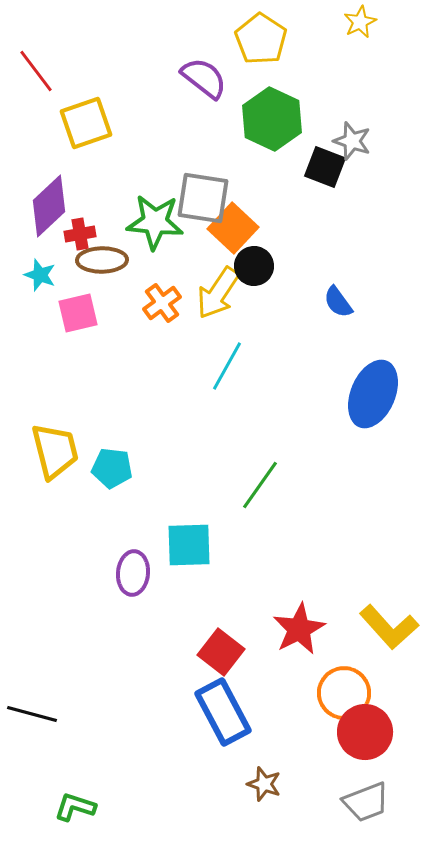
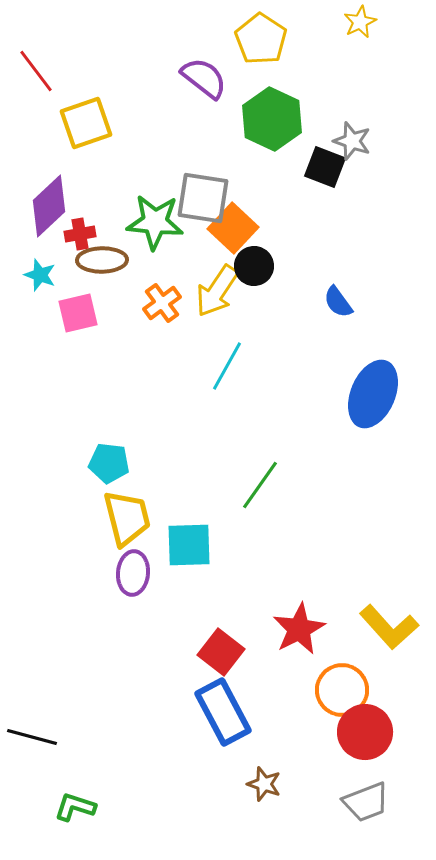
yellow arrow: moved 1 px left, 2 px up
yellow trapezoid: moved 72 px right, 67 px down
cyan pentagon: moved 3 px left, 5 px up
orange circle: moved 2 px left, 3 px up
black line: moved 23 px down
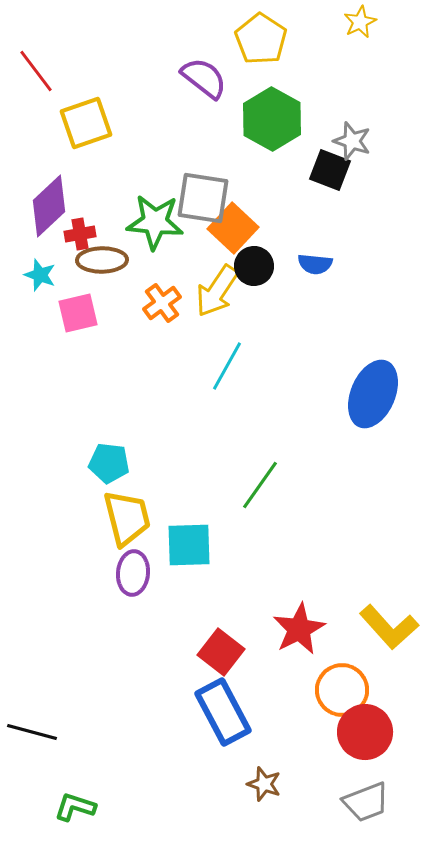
green hexagon: rotated 4 degrees clockwise
black square: moved 5 px right, 3 px down
blue semicircle: moved 23 px left, 38 px up; rotated 48 degrees counterclockwise
black line: moved 5 px up
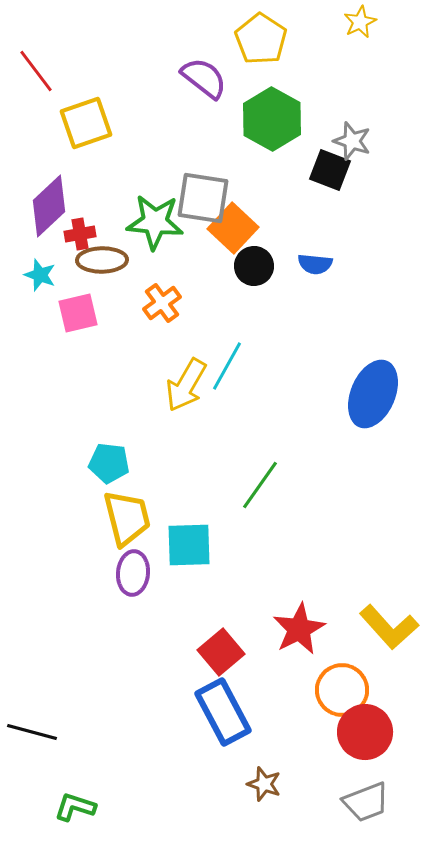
yellow arrow: moved 31 px left, 94 px down; rotated 4 degrees counterclockwise
red square: rotated 12 degrees clockwise
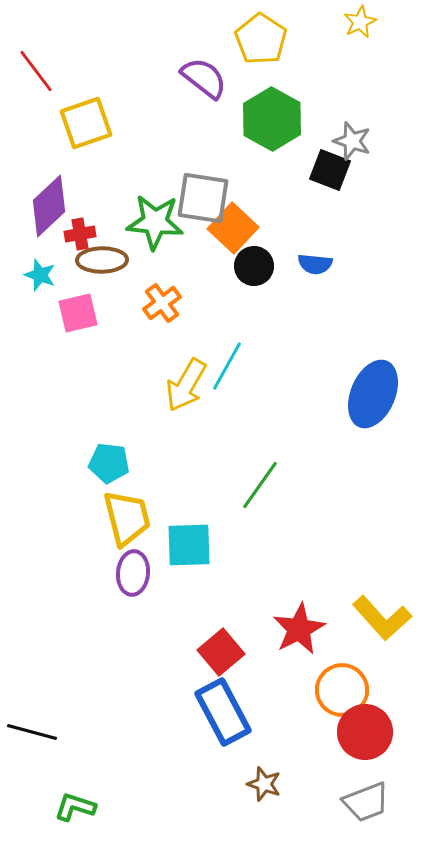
yellow L-shape: moved 7 px left, 9 px up
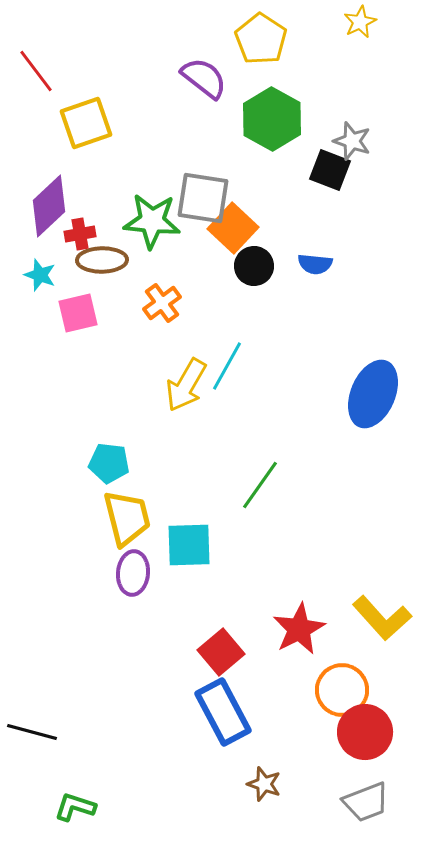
green star: moved 3 px left, 1 px up
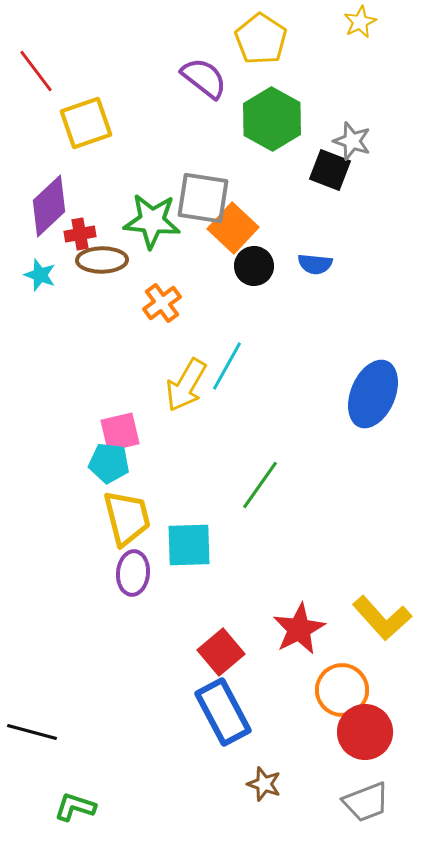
pink square: moved 42 px right, 119 px down
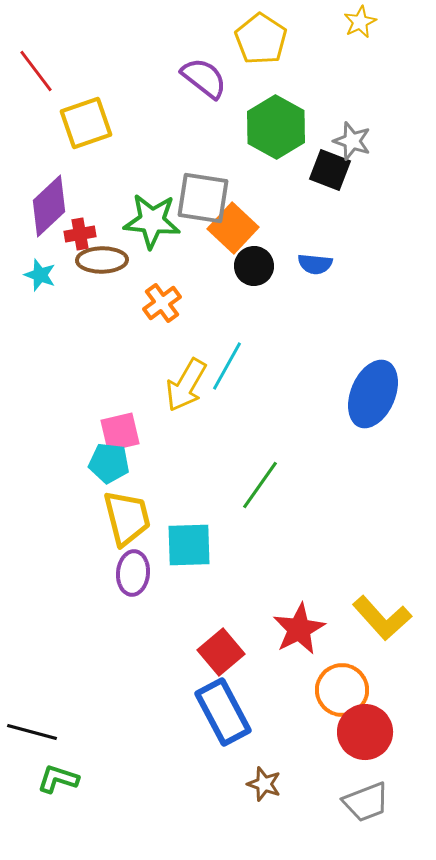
green hexagon: moved 4 px right, 8 px down
green L-shape: moved 17 px left, 28 px up
